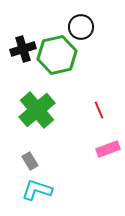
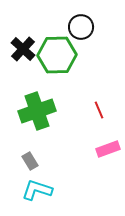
black cross: rotated 30 degrees counterclockwise
green hexagon: rotated 12 degrees clockwise
green cross: moved 1 px down; rotated 21 degrees clockwise
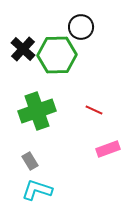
red line: moved 5 px left; rotated 42 degrees counterclockwise
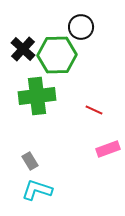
green cross: moved 15 px up; rotated 12 degrees clockwise
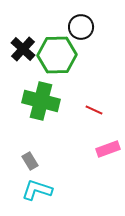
green cross: moved 4 px right, 5 px down; rotated 21 degrees clockwise
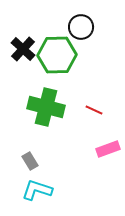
green cross: moved 5 px right, 6 px down
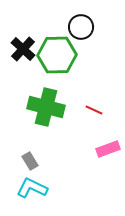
cyan L-shape: moved 5 px left, 2 px up; rotated 8 degrees clockwise
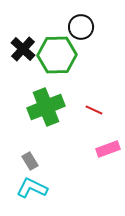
green cross: rotated 36 degrees counterclockwise
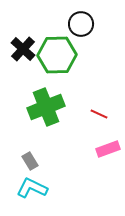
black circle: moved 3 px up
red line: moved 5 px right, 4 px down
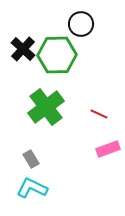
green cross: rotated 15 degrees counterclockwise
gray rectangle: moved 1 px right, 2 px up
